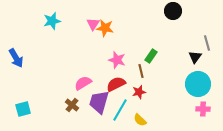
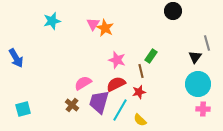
orange star: rotated 18 degrees clockwise
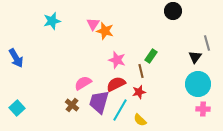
orange star: moved 3 px down; rotated 12 degrees counterclockwise
cyan square: moved 6 px left, 1 px up; rotated 28 degrees counterclockwise
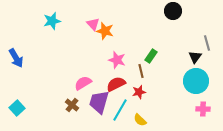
pink triangle: rotated 16 degrees counterclockwise
cyan circle: moved 2 px left, 3 px up
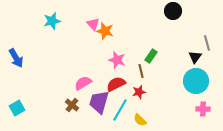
cyan square: rotated 14 degrees clockwise
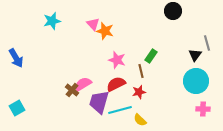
black triangle: moved 2 px up
pink semicircle: moved 1 px down
brown cross: moved 15 px up
cyan line: rotated 45 degrees clockwise
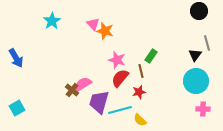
black circle: moved 26 px right
cyan star: rotated 18 degrees counterclockwise
red semicircle: moved 4 px right, 6 px up; rotated 24 degrees counterclockwise
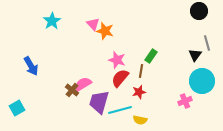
blue arrow: moved 15 px right, 8 px down
brown line: rotated 24 degrees clockwise
cyan circle: moved 6 px right
pink cross: moved 18 px left, 8 px up; rotated 24 degrees counterclockwise
yellow semicircle: rotated 32 degrees counterclockwise
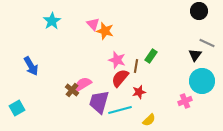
gray line: rotated 49 degrees counterclockwise
brown line: moved 5 px left, 5 px up
yellow semicircle: moved 9 px right; rotated 56 degrees counterclockwise
